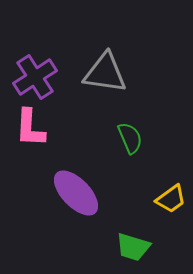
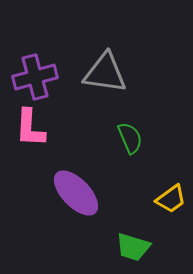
purple cross: rotated 18 degrees clockwise
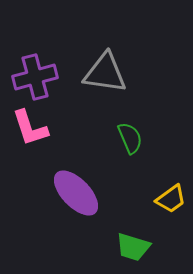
pink L-shape: rotated 21 degrees counterclockwise
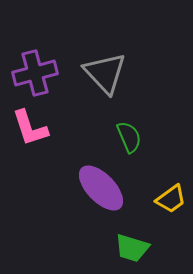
gray triangle: rotated 39 degrees clockwise
purple cross: moved 4 px up
green semicircle: moved 1 px left, 1 px up
purple ellipse: moved 25 px right, 5 px up
green trapezoid: moved 1 px left, 1 px down
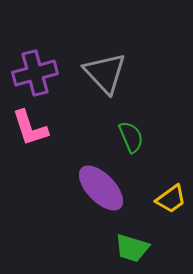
green semicircle: moved 2 px right
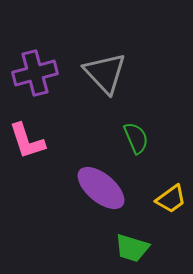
pink L-shape: moved 3 px left, 13 px down
green semicircle: moved 5 px right, 1 px down
purple ellipse: rotated 6 degrees counterclockwise
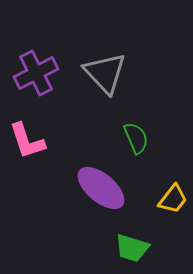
purple cross: moved 1 px right; rotated 12 degrees counterclockwise
yellow trapezoid: moved 2 px right; rotated 16 degrees counterclockwise
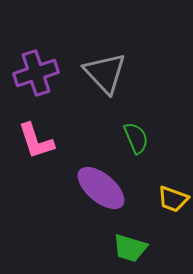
purple cross: rotated 9 degrees clockwise
pink L-shape: moved 9 px right
yellow trapezoid: rotated 72 degrees clockwise
green trapezoid: moved 2 px left
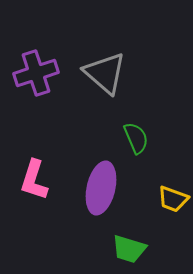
gray triangle: rotated 6 degrees counterclockwise
pink L-shape: moved 2 px left, 39 px down; rotated 36 degrees clockwise
purple ellipse: rotated 63 degrees clockwise
green trapezoid: moved 1 px left, 1 px down
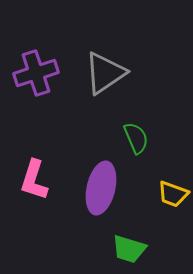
gray triangle: rotated 45 degrees clockwise
yellow trapezoid: moved 5 px up
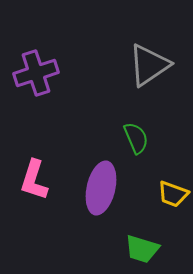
gray triangle: moved 44 px right, 8 px up
green trapezoid: moved 13 px right
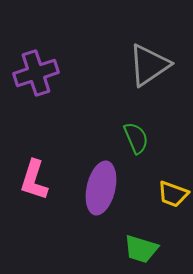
green trapezoid: moved 1 px left
